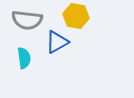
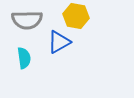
gray semicircle: rotated 8 degrees counterclockwise
blue triangle: moved 2 px right
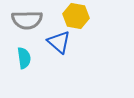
blue triangle: rotated 50 degrees counterclockwise
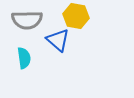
blue triangle: moved 1 px left, 2 px up
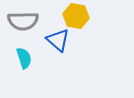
gray semicircle: moved 4 px left, 1 px down
cyan semicircle: rotated 10 degrees counterclockwise
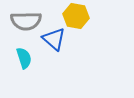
gray semicircle: moved 3 px right
blue triangle: moved 4 px left, 1 px up
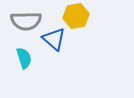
yellow hexagon: rotated 20 degrees counterclockwise
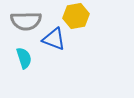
blue triangle: rotated 20 degrees counterclockwise
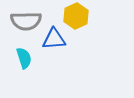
yellow hexagon: rotated 15 degrees counterclockwise
blue triangle: rotated 25 degrees counterclockwise
